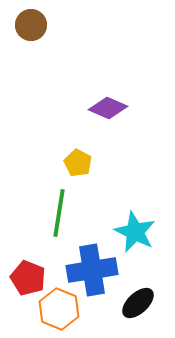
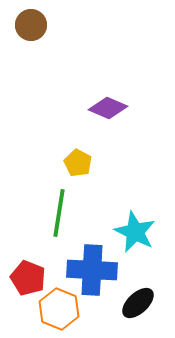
blue cross: rotated 12 degrees clockwise
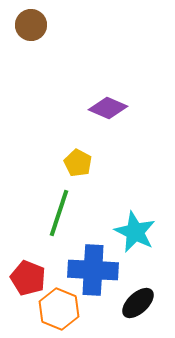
green line: rotated 9 degrees clockwise
blue cross: moved 1 px right
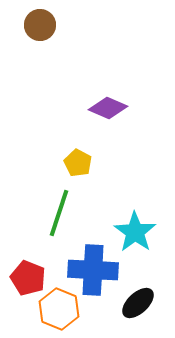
brown circle: moved 9 px right
cyan star: rotated 9 degrees clockwise
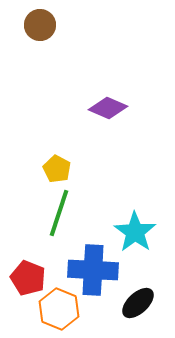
yellow pentagon: moved 21 px left, 6 px down
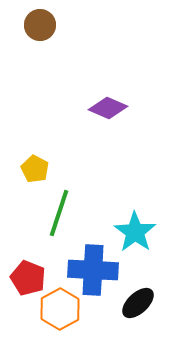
yellow pentagon: moved 22 px left
orange hexagon: moved 1 px right; rotated 9 degrees clockwise
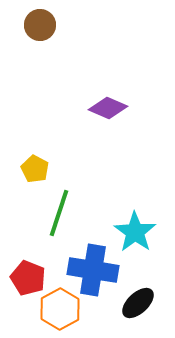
blue cross: rotated 6 degrees clockwise
